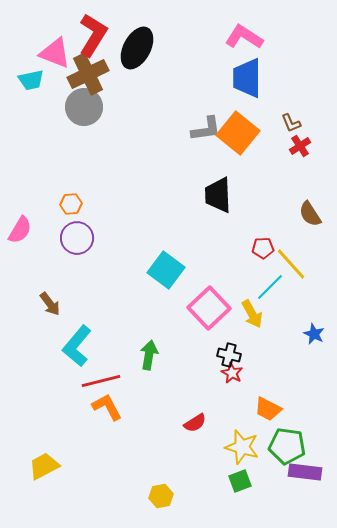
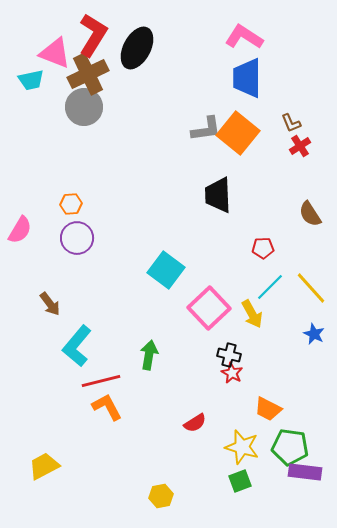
yellow line: moved 20 px right, 24 px down
green pentagon: moved 3 px right, 1 px down
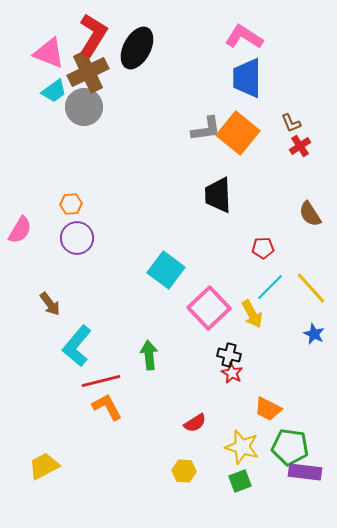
pink triangle: moved 6 px left
brown cross: moved 2 px up
cyan trapezoid: moved 23 px right, 11 px down; rotated 24 degrees counterclockwise
green arrow: rotated 16 degrees counterclockwise
yellow hexagon: moved 23 px right, 25 px up; rotated 15 degrees clockwise
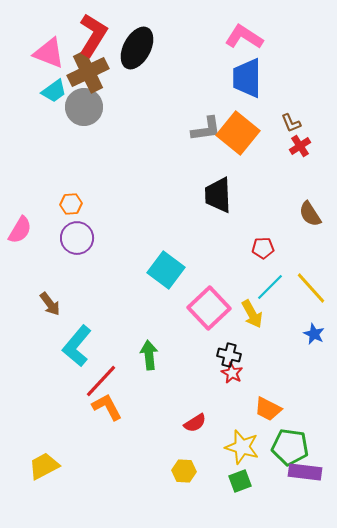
red line: rotated 33 degrees counterclockwise
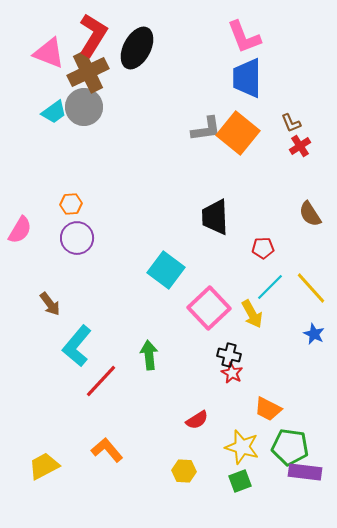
pink L-shape: rotated 144 degrees counterclockwise
cyan trapezoid: moved 21 px down
black trapezoid: moved 3 px left, 22 px down
orange L-shape: moved 43 px down; rotated 12 degrees counterclockwise
red semicircle: moved 2 px right, 3 px up
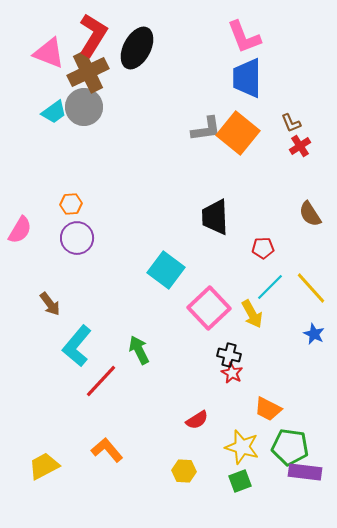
green arrow: moved 10 px left, 5 px up; rotated 20 degrees counterclockwise
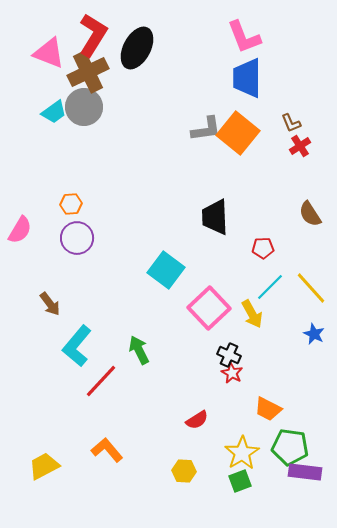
black cross: rotated 10 degrees clockwise
yellow star: moved 6 px down; rotated 24 degrees clockwise
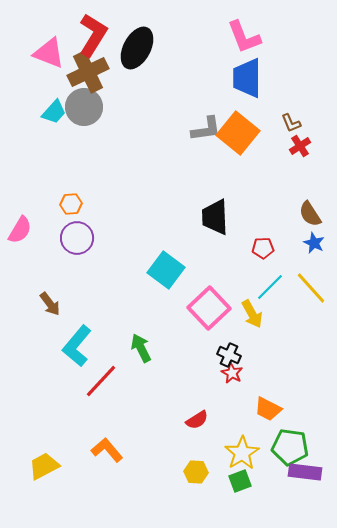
cyan trapezoid: rotated 12 degrees counterclockwise
blue star: moved 91 px up
green arrow: moved 2 px right, 2 px up
yellow hexagon: moved 12 px right, 1 px down
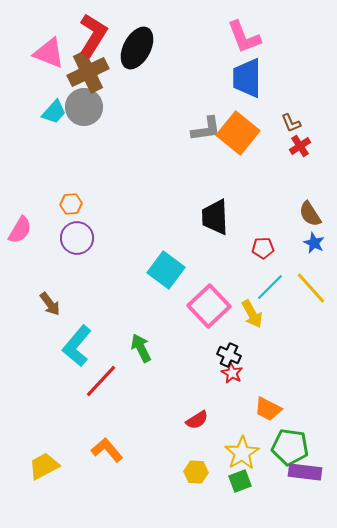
pink square: moved 2 px up
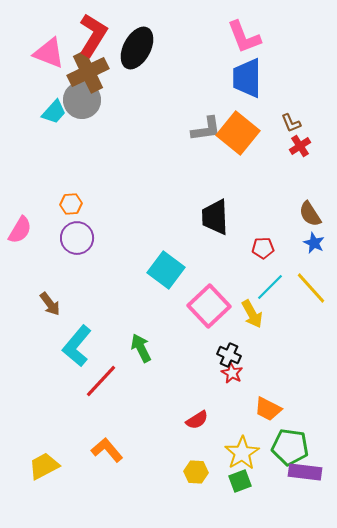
gray circle: moved 2 px left, 7 px up
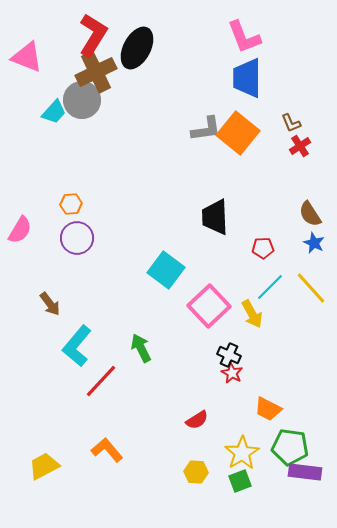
pink triangle: moved 22 px left, 4 px down
brown cross: moved 8 px right
